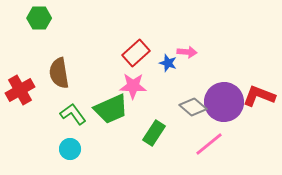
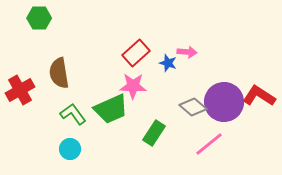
red L-shape: rotated 12 degrees clockwise
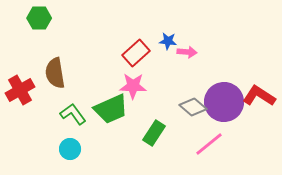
blue star: moved 22 px up; rotated 12 degrees counterclockwise
brown semicircle: moved 4 px left
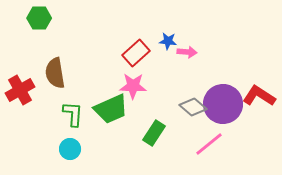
purple circle: moved 1 px left, 2 px down
green L-shape: rotated 40 degrees clockwise
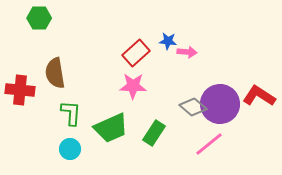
red cross: rotated 36 degrees clockwise
purple circle: moved 3 px left
green trapezoid: moved 19 px down
green L-shape: moved 2 px left, 1 px up
